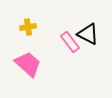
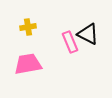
pink rectangle: rotated 15 degrees clockwise
pink trapezoid: rotated 52 degrees counterclockwise
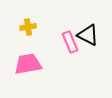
black triangle: moved 1 px down
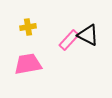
pink rectangle: moved 1 px left, 2 px up; rotated 65 degrees clockwise
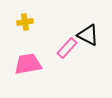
yellow cross: moved 3 px left, 5 px up
pink rectangle: moved 2 px left, 8 px down
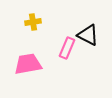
yellow cross: moved 8 px right
pink rectangle: rotated 20 degrees counterclockwise
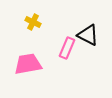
yellow cross: rotated 35 degrees clockwise
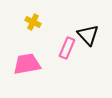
black triangle: rotated 20 degrees clockwise
pink trapezoid: moved 1 px left
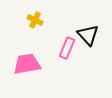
yellow cross: moved 2 px right, 2 px up
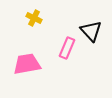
yellow cross: moved 1 px left, 2 px up
black triangle: moved 3 px right, 4 px up
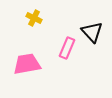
black triangle: moved 1 px right, 1 px down
